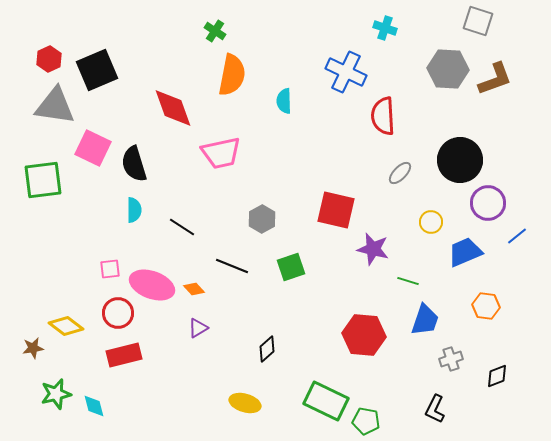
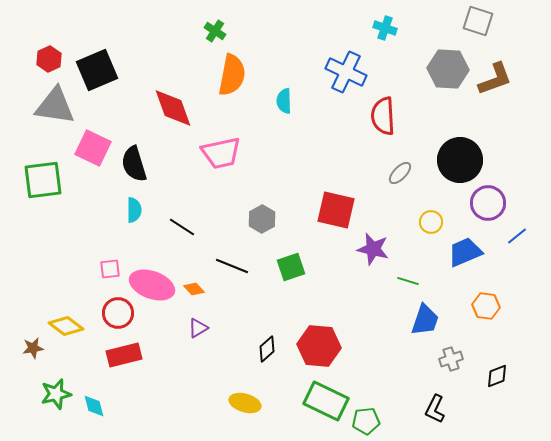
red hexagon at (364, 335): moved 45 px left, 11 px down
green pentagon at (366, 421): rotated 16 degrees counterclockwise
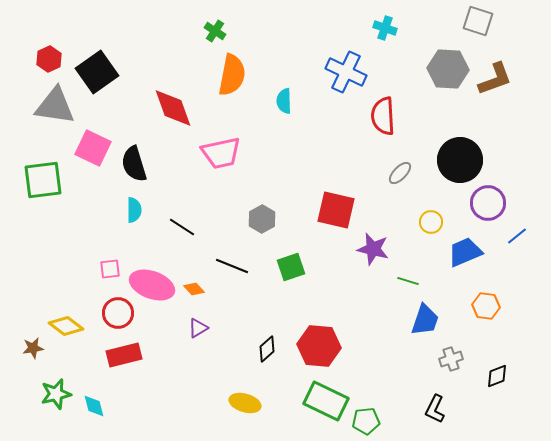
black square at (97, 70): moved 2 px down; rotated 12 degrees counterclockwise
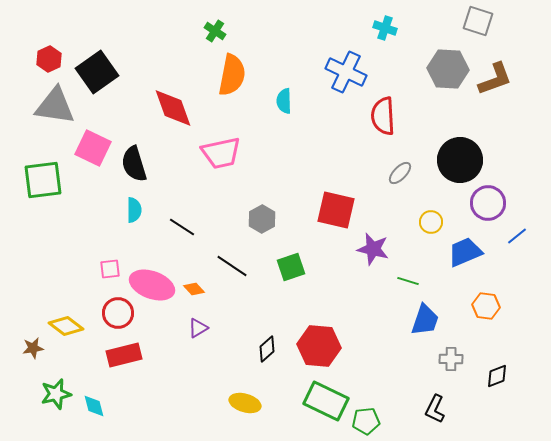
black line at (232, 266): rotated 12 degrees clockwise
gray cross at (451, 359): rotated 20 degrees clockwise
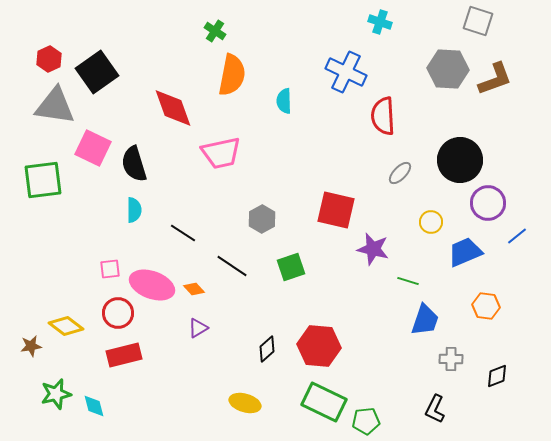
cyan cross at (385, 28): moved 5 px left, 6 px up
black line at (182, 227): moved 1 px right, 6 px down
brown star at (33, 348): moved 2 px left, 2 px up
green rectangle at (326, 401): moved 2 px left, 1 px down
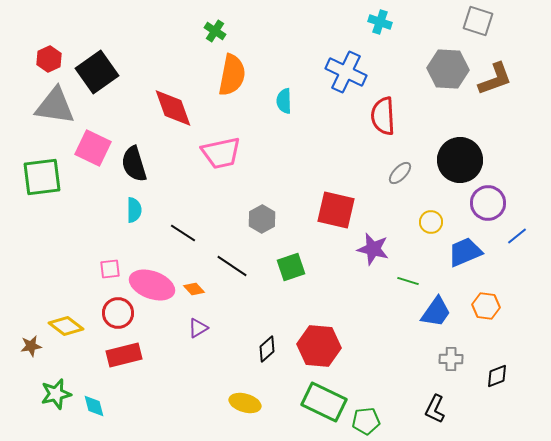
green square at (43, 180): moved 1 px left, 3 px up
blue trapezoid at (425, 320): moved 11 px right, 8 px up; rotated 16 degrees clockwise
